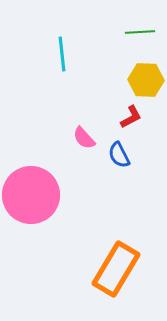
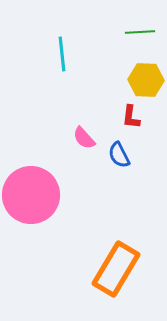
red L-shape: rotated 125 degrees clockwise
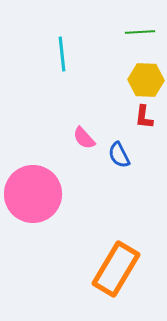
red L-shape: moved 13 px right
pink circle: moved 2 px right, 1 px up
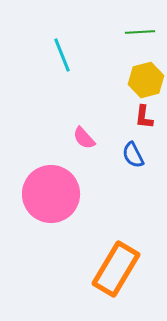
cyan line: moved 1 px down; rotated 16 degrees counterclockwise
yellow hexagon: rotated 16 degrees counterclockwise
blue semicircle: moved 14 px right
pink circle: moved 18 px right
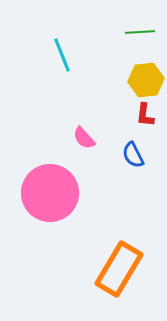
yellow hexagon: rotated 8 degrees clockwise
red L-shape: moved 1 px right, 2 px up
pink circle: moved 1 px left, 1 px up
orange rectangle: moved 3 px right
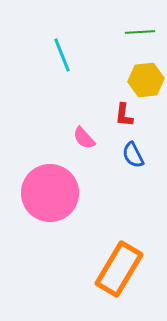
red L-shape: moved 21 px left
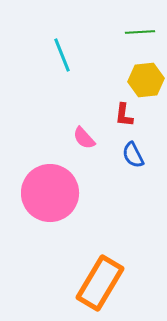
orange rectangle: moved 19 px left, 14 px down
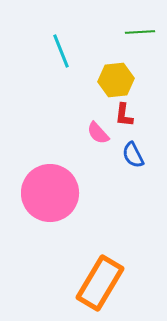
cyan line: moved 1 px left, 4 px up
yellow hexagon: moved 30 px left
pink semicircle: moved 14 px right, 5 px up
